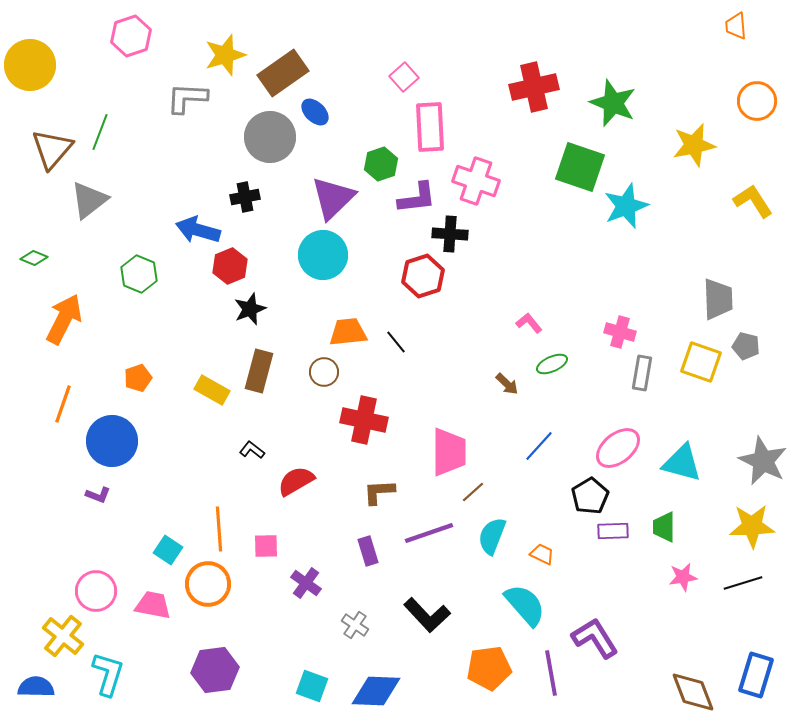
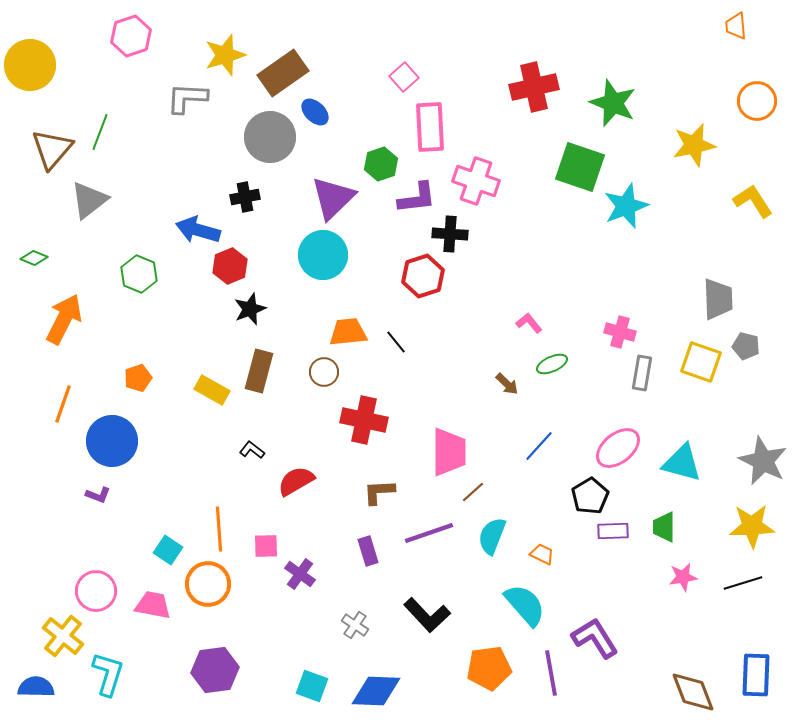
purple cross at (306, 583): moved 6 px left, 9 px up
blue rectangle at (756, 675): rotated 15 degrees counterclockwise
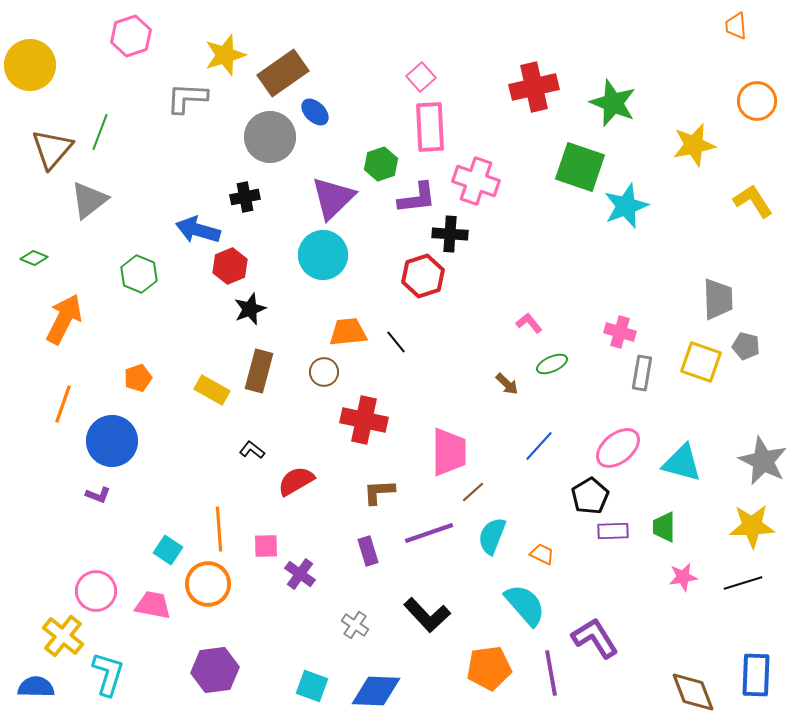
pink square at (404, 77): moved 17 px right
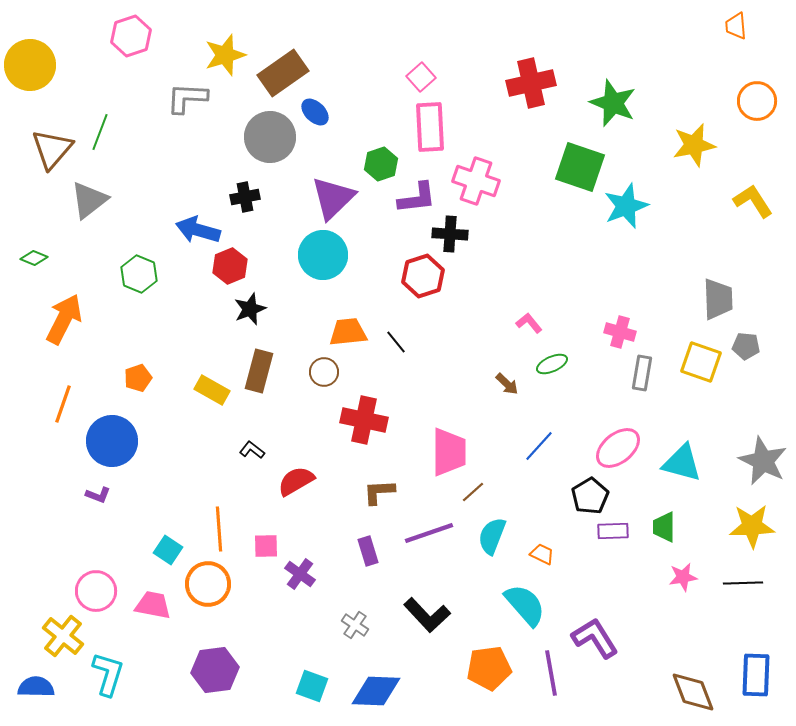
red cross at (534, 87): moved 3 px left, 4 px up
gray pentagon at (746, 346): rotated 8 degrees counterclockwise
black line at (743, 583): rotated 15 degrees clockwise
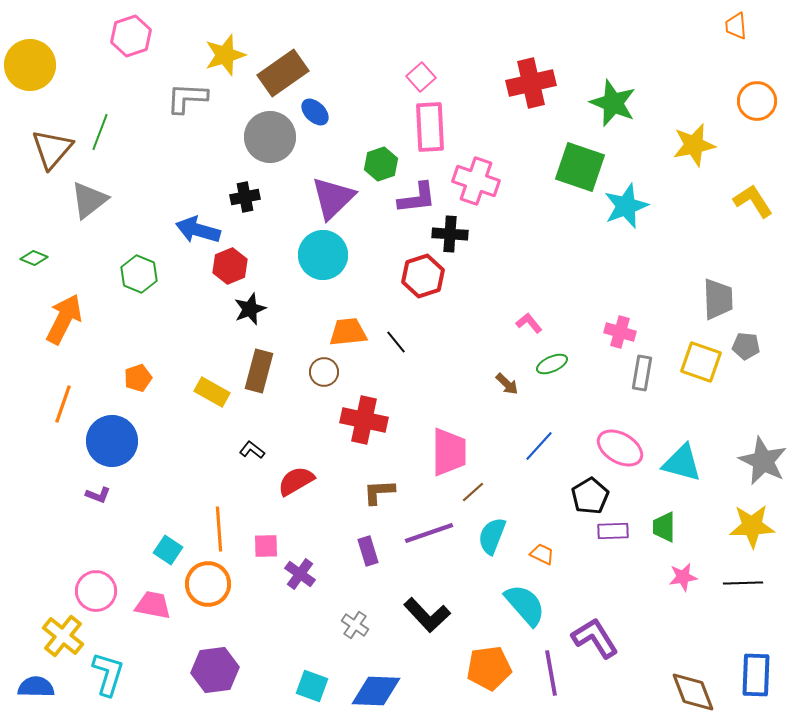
yellow rectangle at (212, 390): moved 2 px down
pink ellipse at (618, 448): moved 2 px right; rotated 69 degrees clockwise
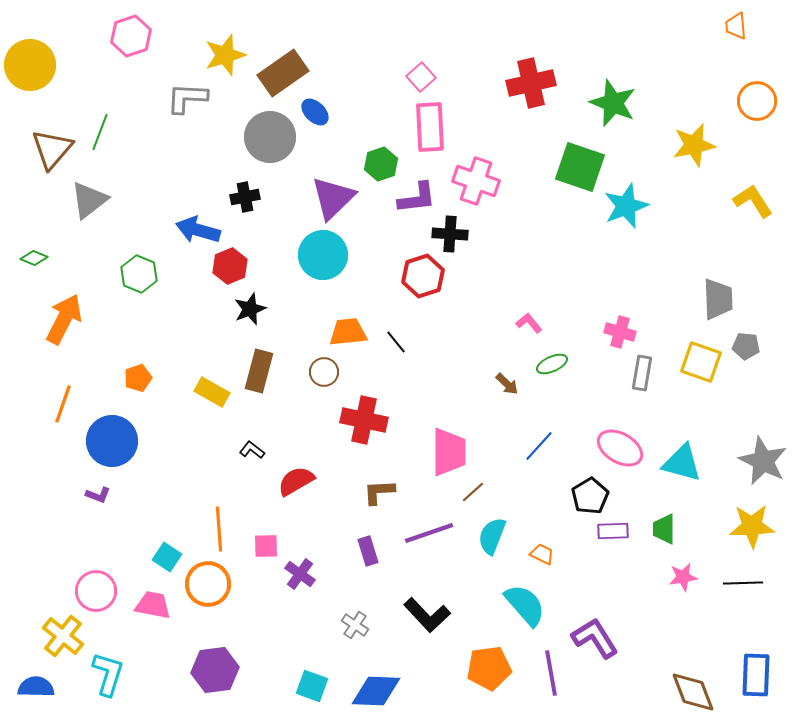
green trapezoid at (664, 527): moved 2 px down
cyan square at (168, 550): moved 1 px left, 7 px down
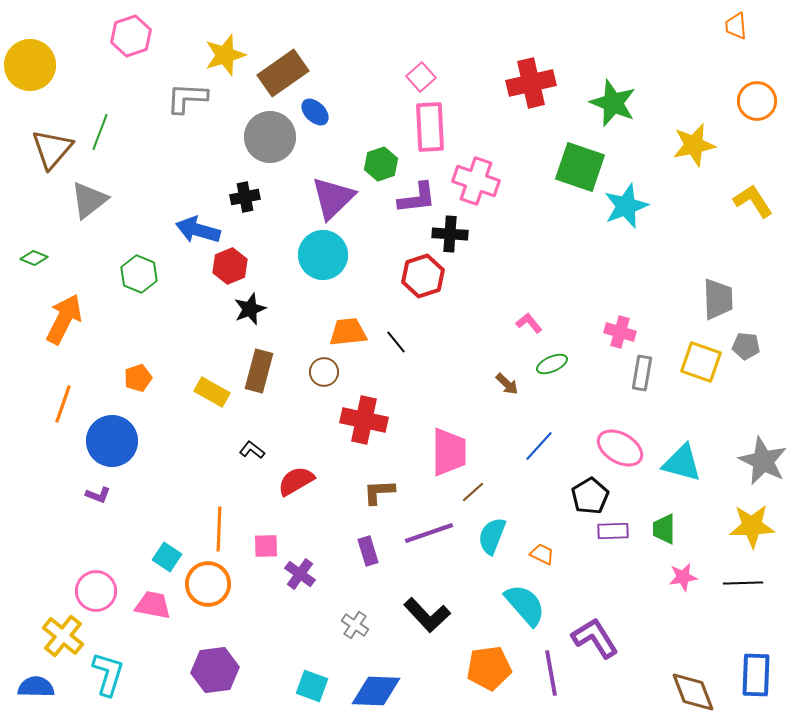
orange line at (219, 529): rotated 6 degrees clockwise
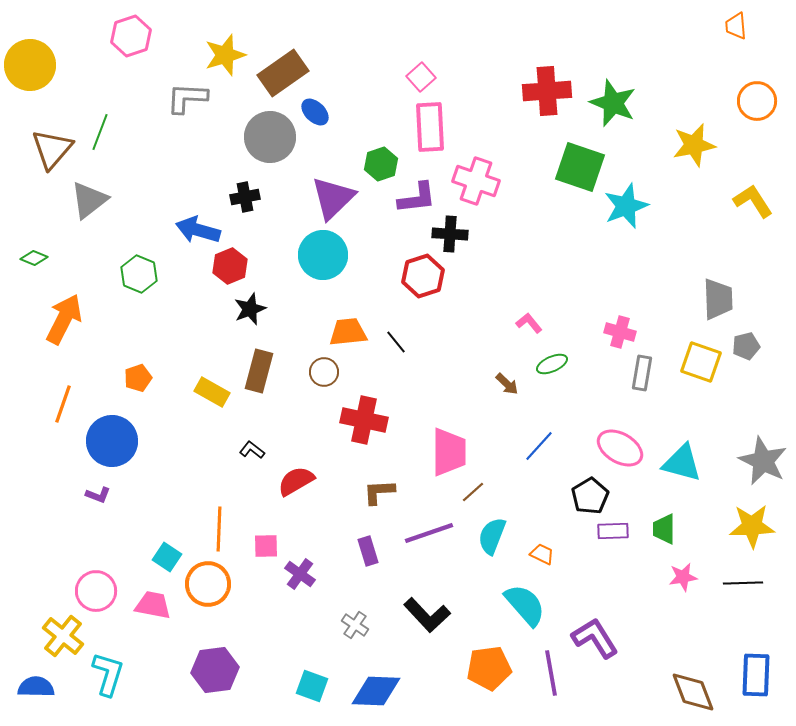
red cross at (531, 83): moved 16 px right, 8 px down; rotated 9 degrees clockwise
gray pentagon at (746, 346): rotated 20 degrees counterclockwise
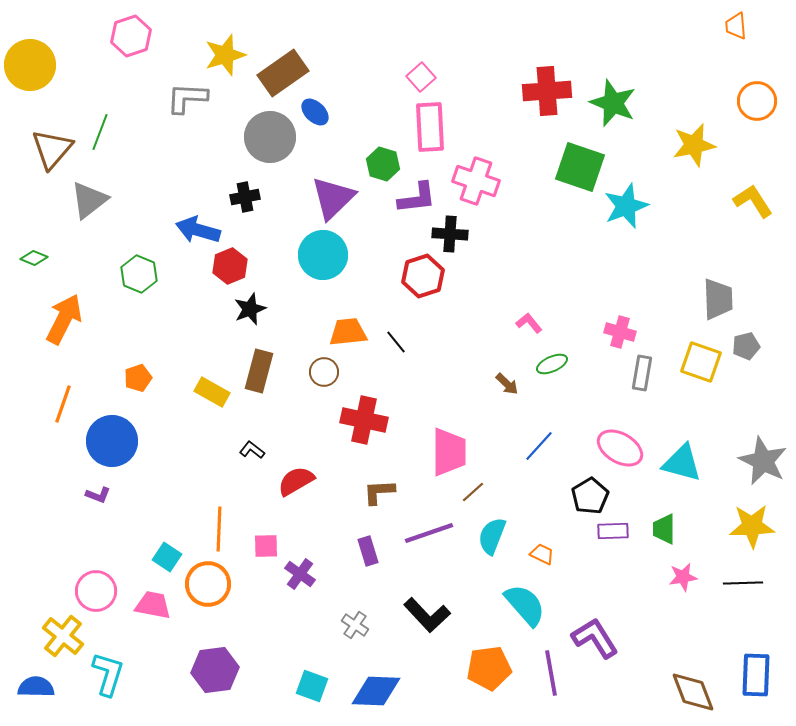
green hexagon at (381, 164): moved 2 px right; rotated 24 degrees counterclockwise
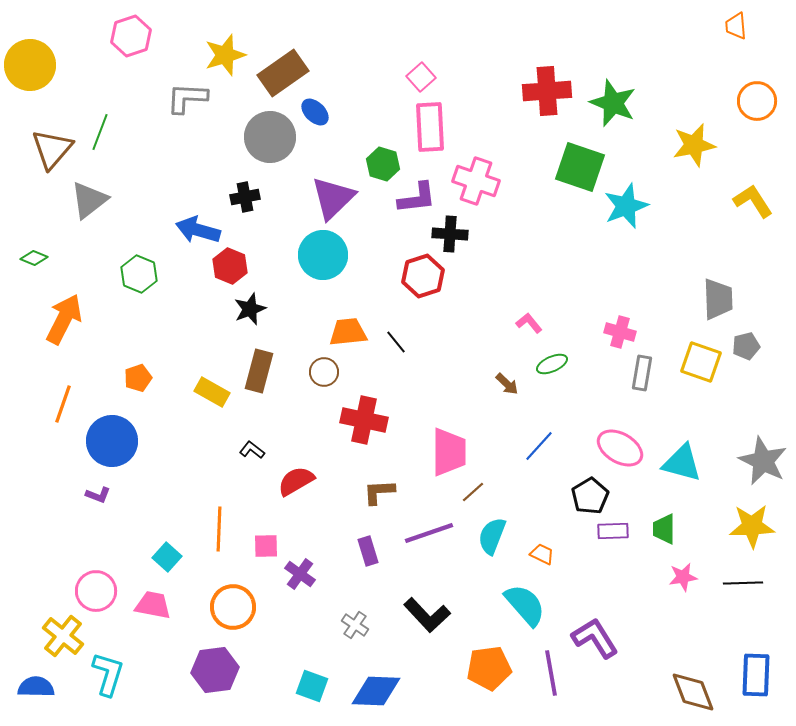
red hexagon at (230, 266): rotated 16 degrees counterclockwise
cyan square at (167, 557): rotated 8 degrees clockwise
orange circle at (208, 584): moved 25 px right, 23 px down
